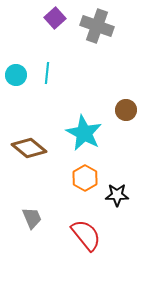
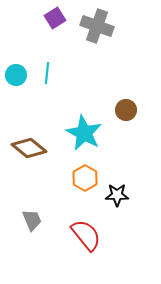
purple square: rotated 10 degrees clockwise
gray trapezoid: moved 2 px down
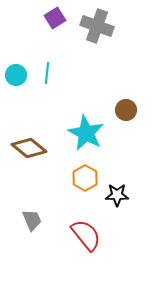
cyan star: moved 2 px right
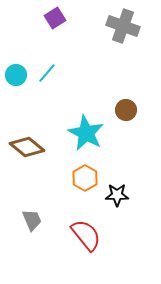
gray cross: moved 26 px right
cyan line: rotated 35 degrees clockwise
brown diamond: moved 2 px left, 1 px up
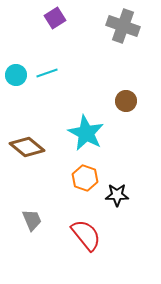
cyan line: rotated 30 degrees clockwise
brown circle: moved 9 px up
orange hexagon: rotated 10 degrees counterclockwise
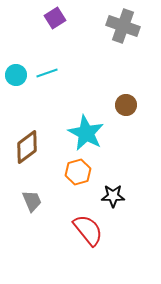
brown circle: moved 4 px down
brown diamond: rotated 76 degrees counterclockwise
orange hexagon: moved 7 px left, 6 px up; rotated 25 degrees clockwise
black star: moved 4 px left, 1 px down
gray trapezoid: moved 19 px up
red semicircle: moved 2 px right, 5 px up
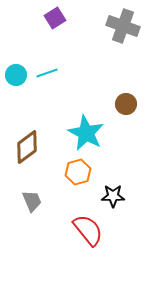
brown circle: moved 1 px up
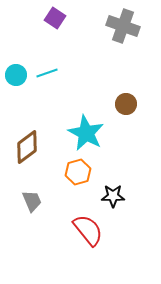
purple square: rotated 25 degrees counterclockwise
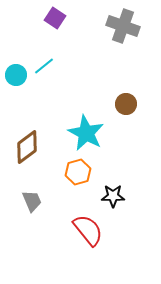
cyan line: moved 3 px left, 7 px up; rotated 20 degrees counterclockwise
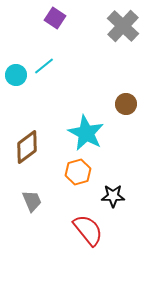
gray cross: rotated 24 degrees clockwise
